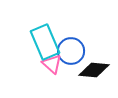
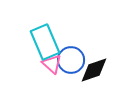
blue circle: moved 9 px down
black diamond: rotated 24 degrees counterclockwise
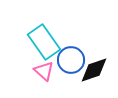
cyan rectangle: moved 1 px left; rotated 12 degrees counterclockwise
pink triangle: moved 8 px left, 7 px down
